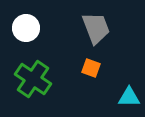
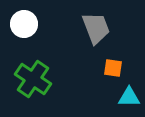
white circle: moved 2 px left, 4 px up
orange square: moved 22 px right; rotated 12 degrees counterclockwise
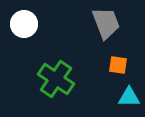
gray trapezoid: moved 10 px right, 5 px up
orange square: moved 5 px right, 3 px up
green cross: moved 23 px right
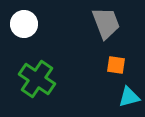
orange square: moved 2 px left
green cross: moved 19 px left
cyan triangle: rotated 15 degrees counterclockwise
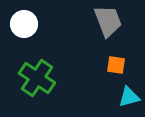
gray trapezoid: moved 2 px right, 2 px up
green cross: moved 1 px up
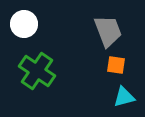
gray trapezoid: moved 10 px down
green cross: moved 7 px up
cyan triangle: moved 5 px left
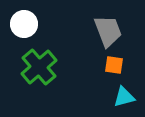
orange square: moved 2 px left
green cross: moved 2 px right, 4 px up; rotated 15 degrees clockwise
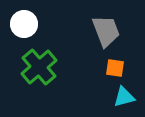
gray trapezoid: moved 2 px left
orange square: moved 1 px right, 3 px down
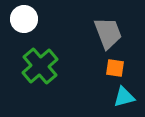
white circle: moved 5 px up
gray trapezoid: moved 2 px right, 2 px down
green cross: moved 1 px right, 1 px up
